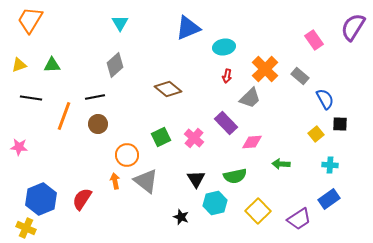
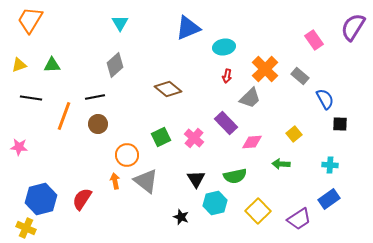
yellow square at (316, 134): moved 22 px left
blue hexagon at (41, 199): rotated 8 degrees clockwise
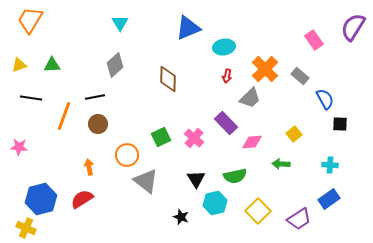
brown diamond at (168, 89): moved 10 px up; rotated 52 degrees clockwise
orange arrow at (115, 181): moved 26 px left, 14 px up
red semicircle at (82, 199): rotated 25 degrees clockwise
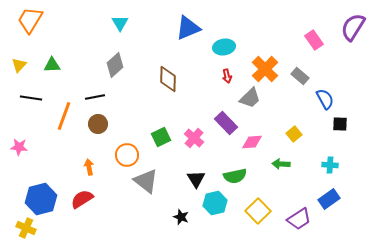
yellow triangle at (19, 65): rotated 28 degrees counterclockwise
red arrow at (227, 76): rotated 24 degrees counterclockwise
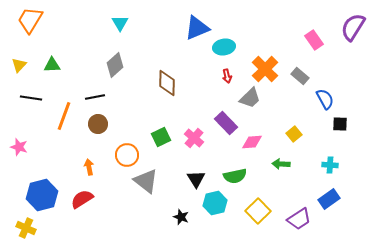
blue triangle at (188, 28): moved 9 px right
brown diamond at (168, 79): moved 1 px left, 4 px down
pink star at (19, 147): rotated 12 degrees clockwise
blue hexagon at (41, 199): moved 1 px right, 4 px up
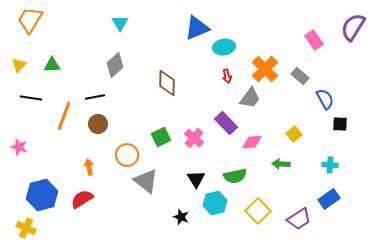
gray trapezoid at (250, 98): rotated 10 degrees counterclockwise
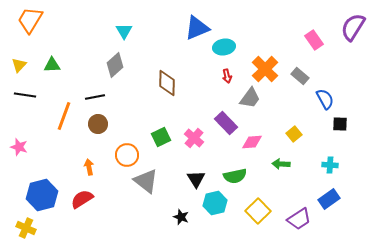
cyan triangle at (120, 23): moved 4 px right, 8 px down
black line at (31, 98): moved 6 px left, 3 px up
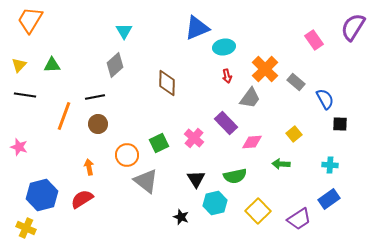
gray rectangle at (300, 76): moved 4 px left, 6 px down
green square at (161, 137): moved 2 px left, 6 px down
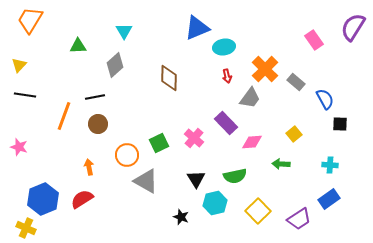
green triangle at (52, 65): moved 26 px right, 19 px up
brown diamond at (167, 83): moved 2 px right, 5 px up
gray triangle at (146, 181): rotated 8 degrees counterclockwise
blue hexagon at (42, 195): moved 1 px right, 4 px down; rotated 8 degrees counterclockwise
